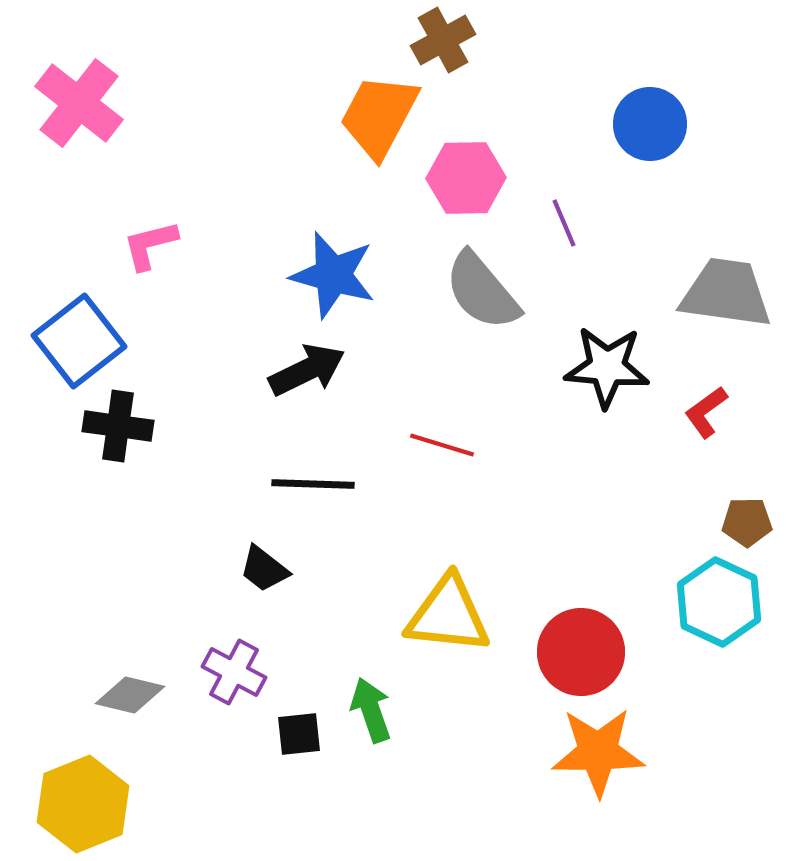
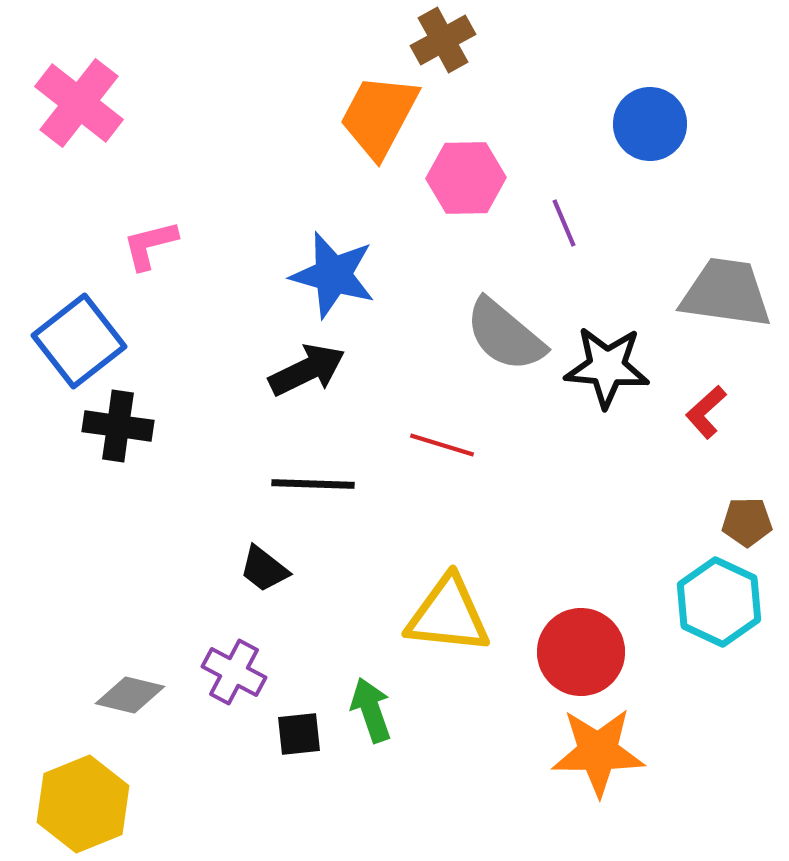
gray semicircle: moved 23 px right, 44 px down; rotated 10 degrees counterclockwise
red L-shape: rotated 6 degrees counterclockwise
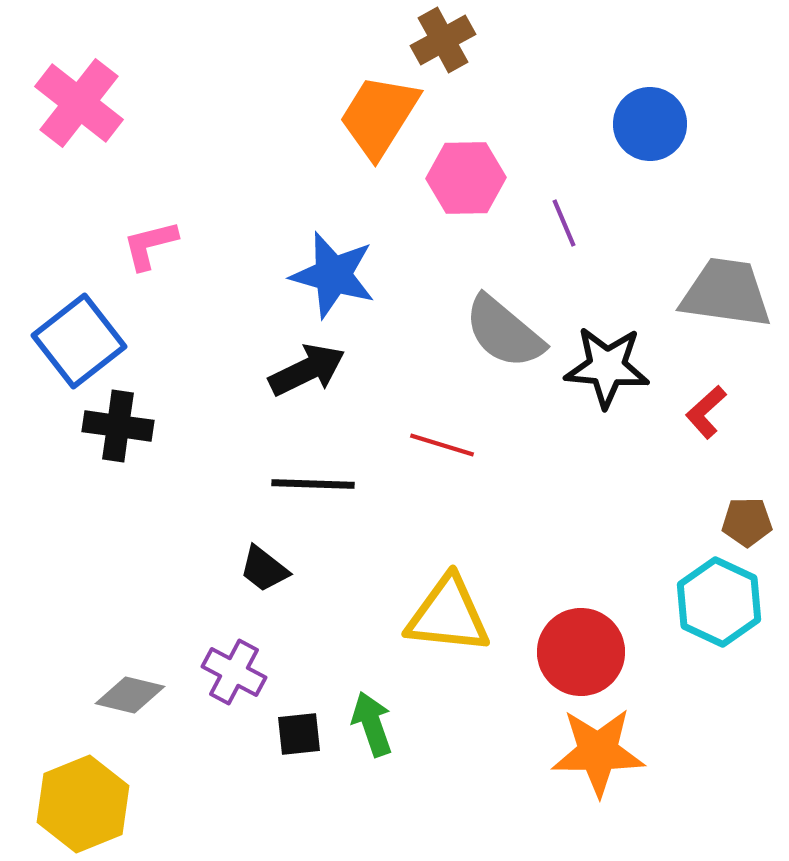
orange trapezoid: rotated 4 degrees clockwise
gray semicircle: moved 1 px left, 3 px up
green arrow: moved 1 px right, 14 px down
